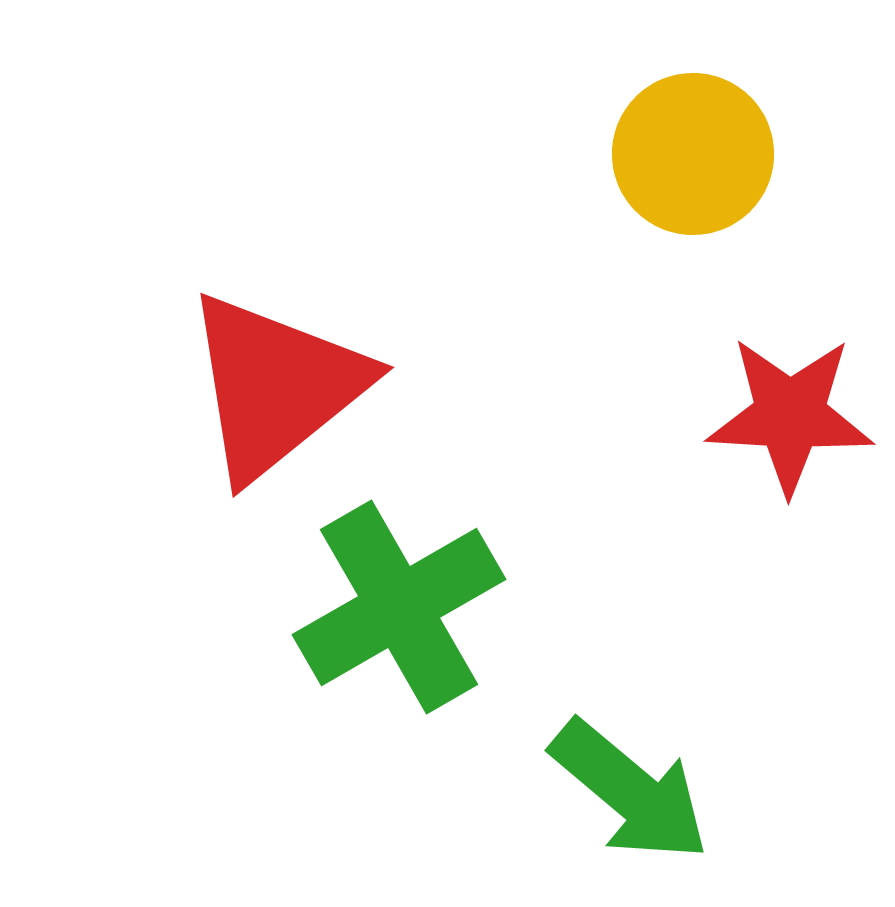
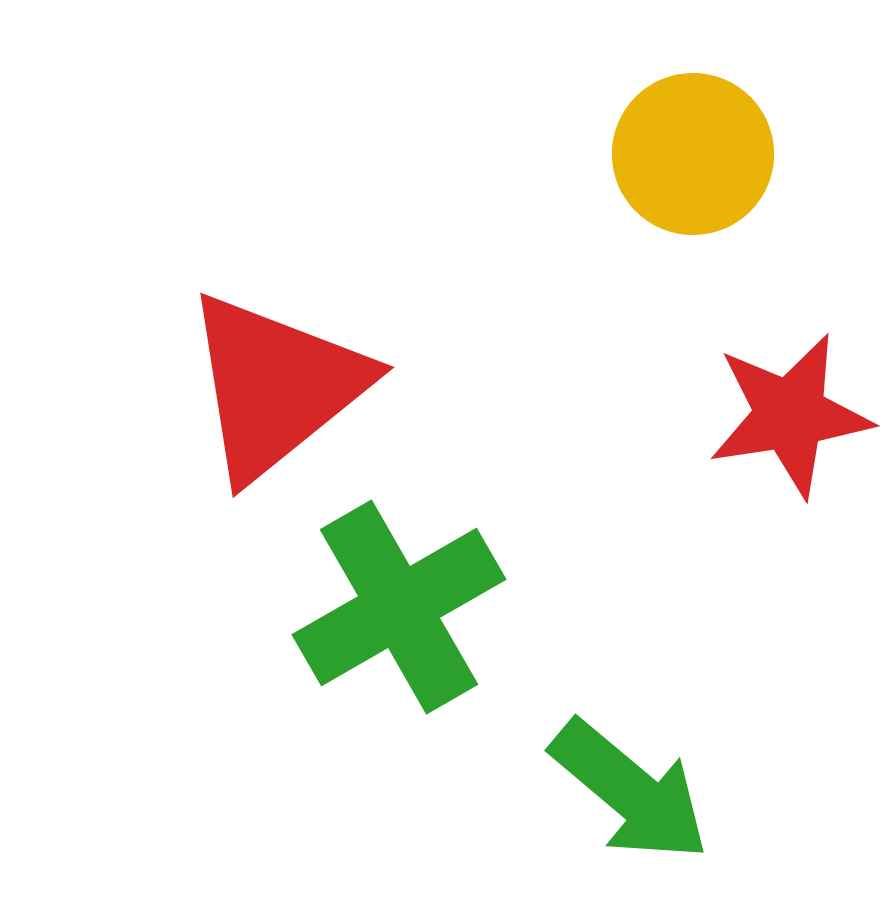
red star: rotated 12 degrees counterclockwise
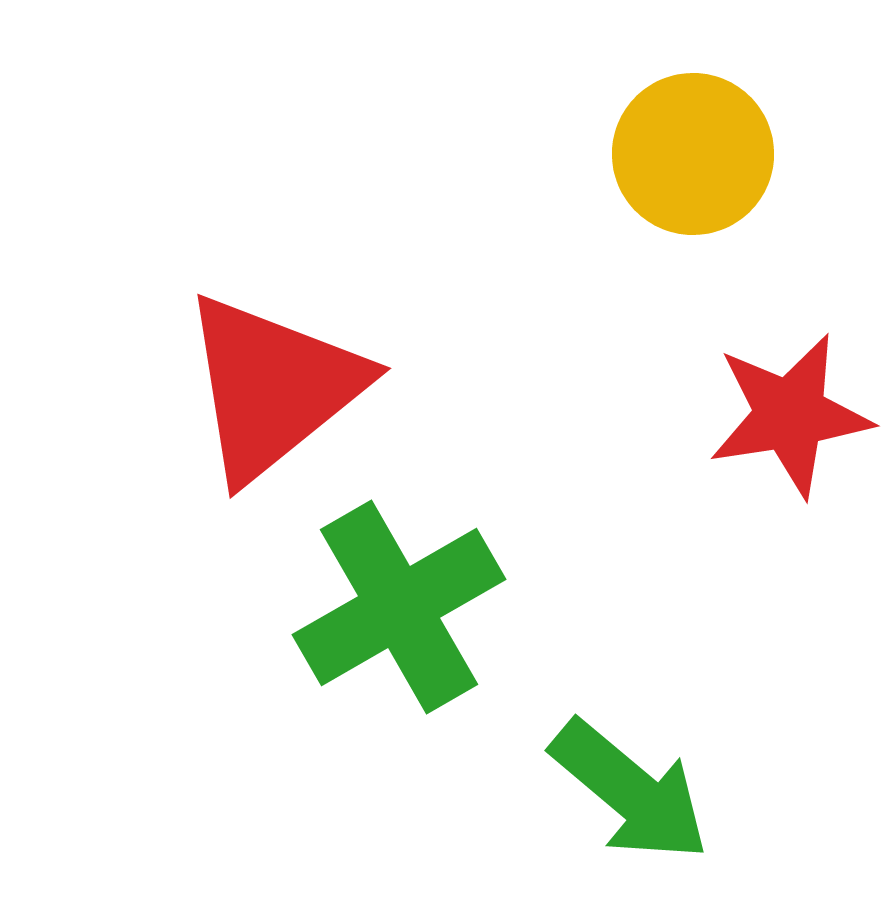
red triangle: moved 3 px left, 1 px down
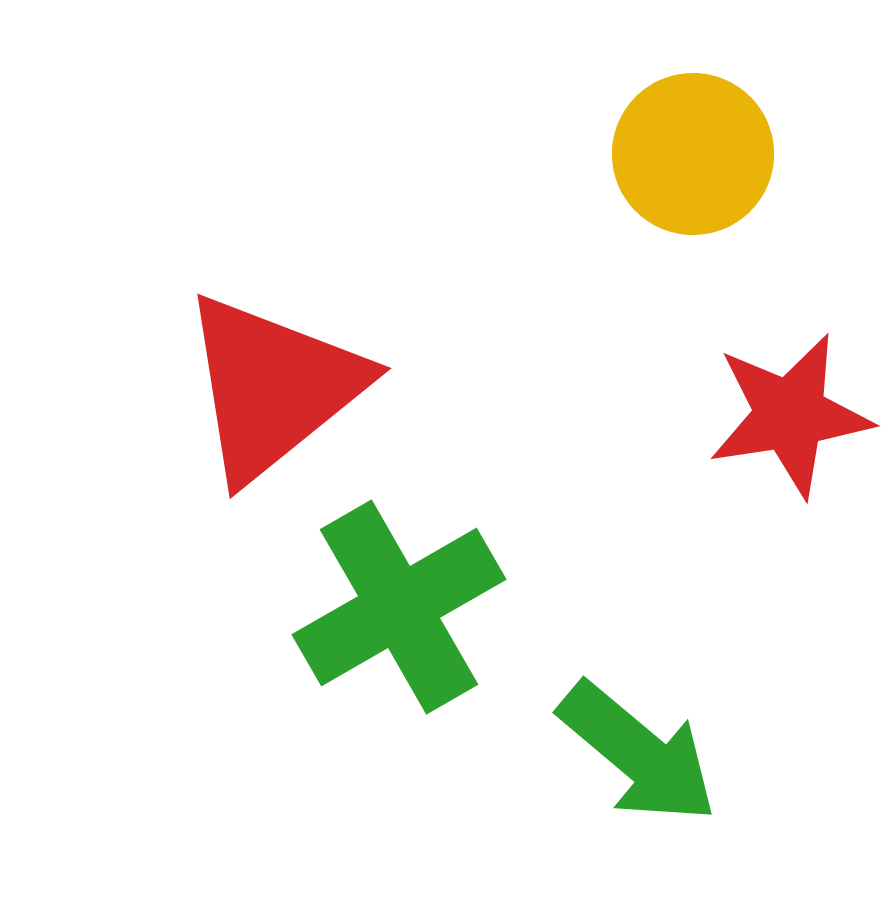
green arrow: moved 8 px right, 38 px up
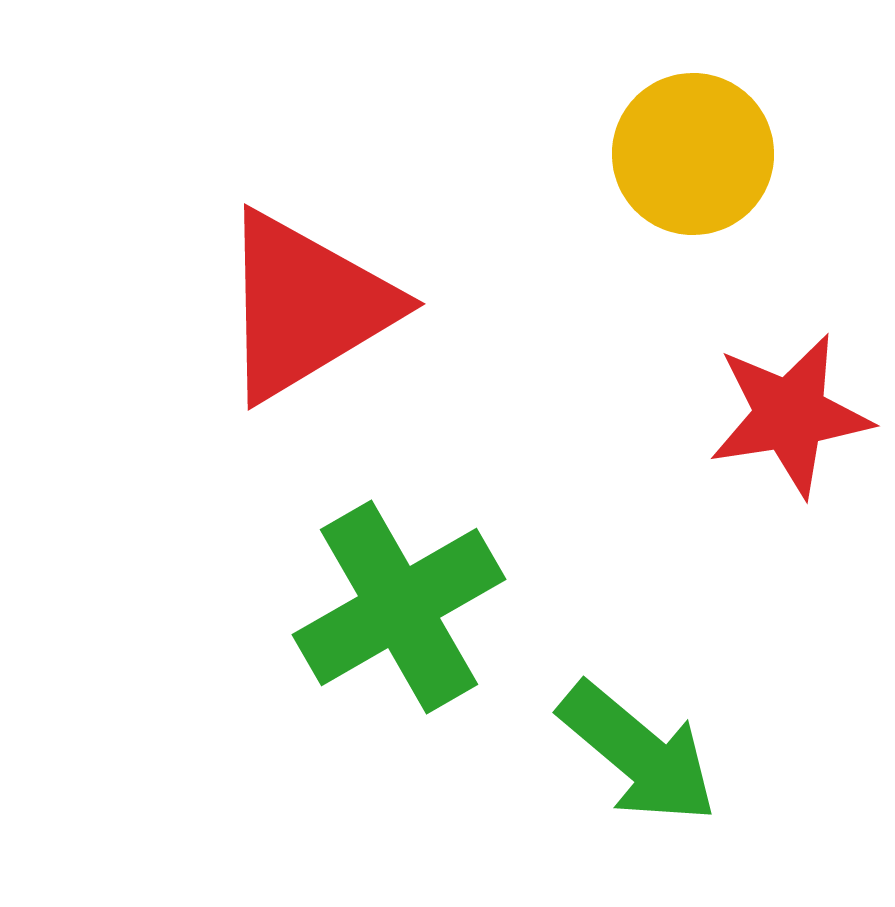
red triangle: moved 33 px right, 81 px up; rotated 8 degrees clockwise
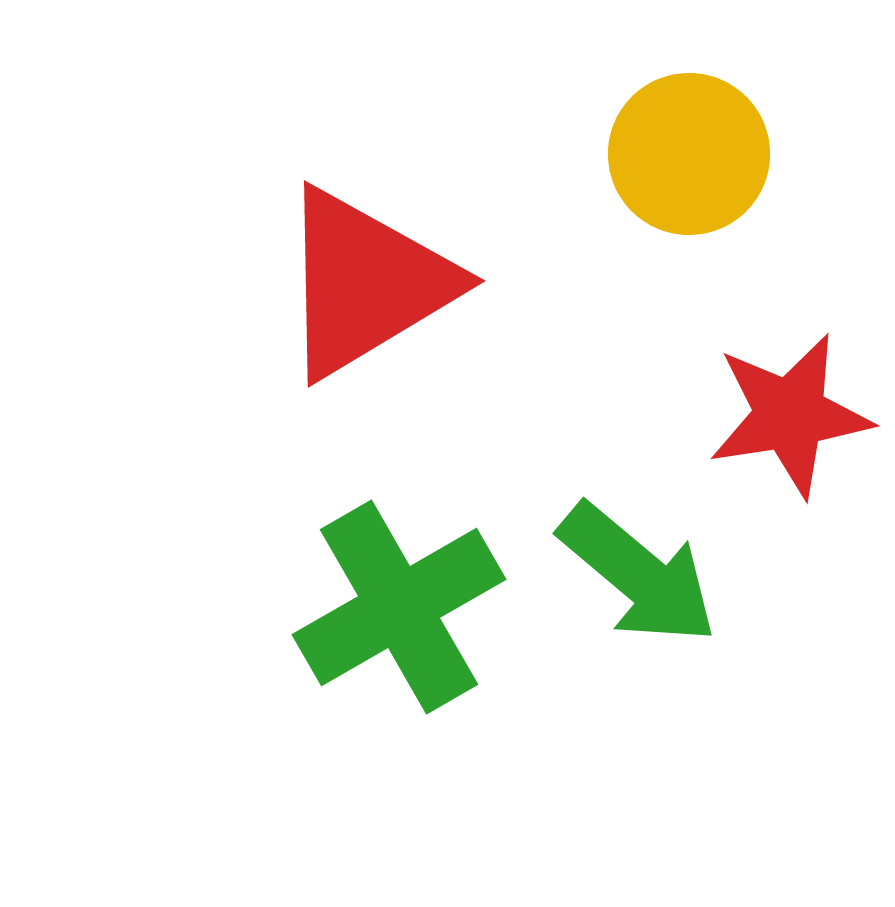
yellow circle: moved 4 px left
red triangle: moved 60 px right, 23 px up
green arrow: moved 179 px up
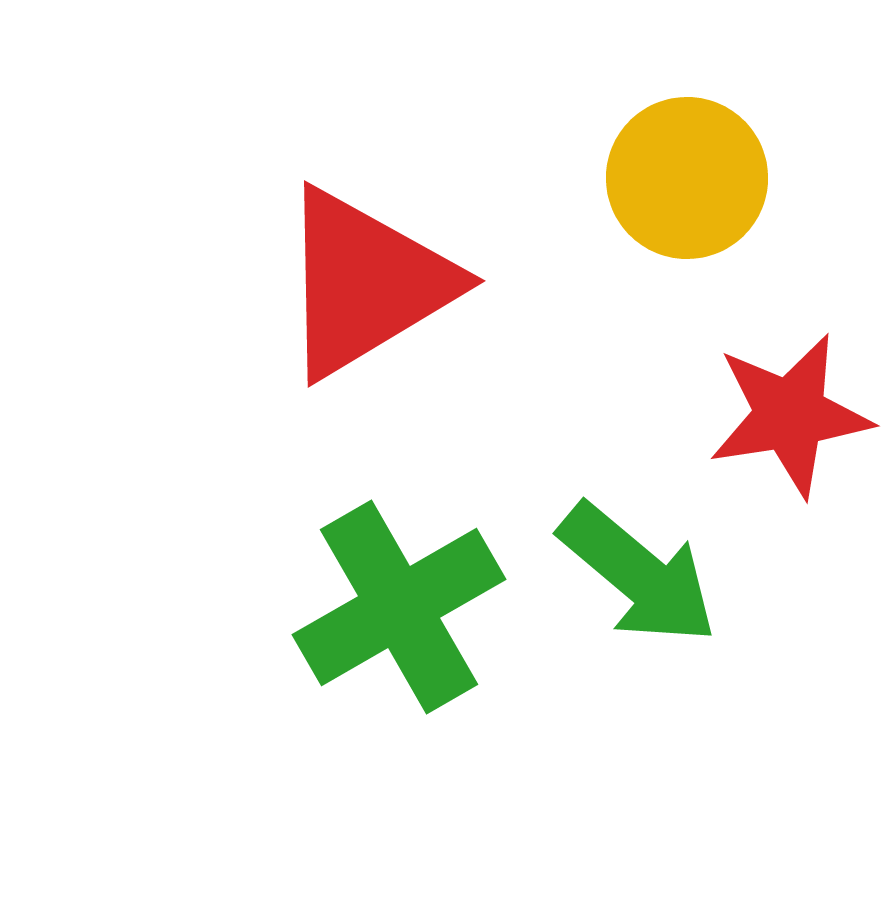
yellow circle: moved 2 px left, 24 px down
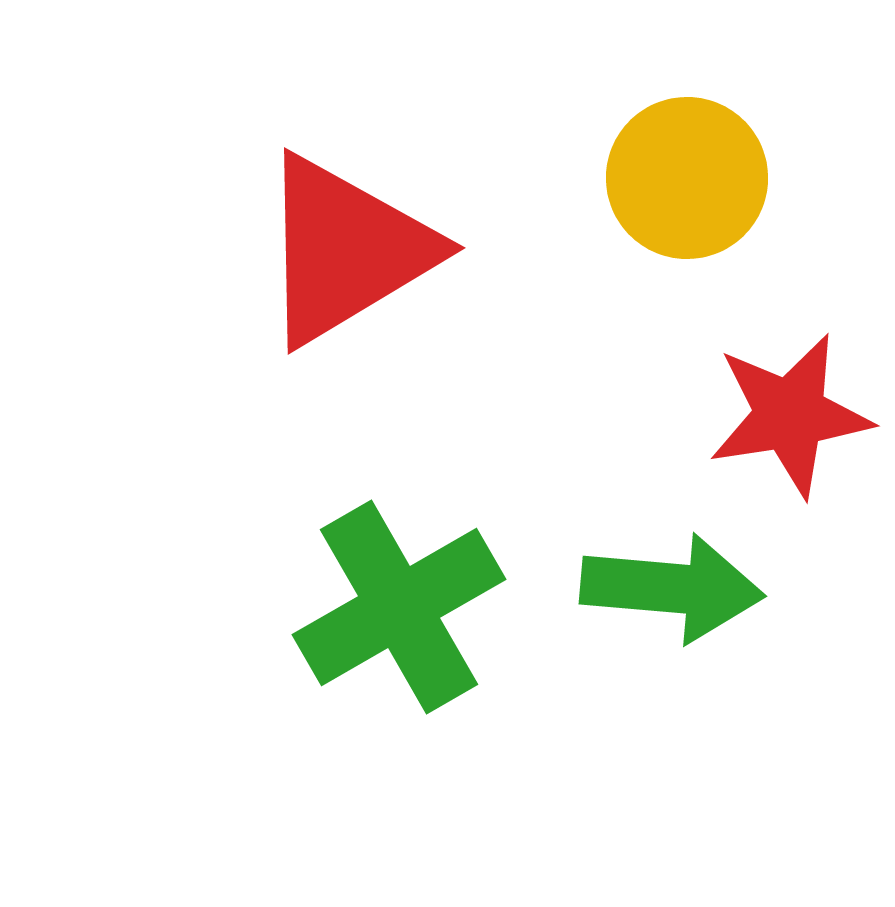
red triangle: moved 20 px left, 33 px up
green arrow: moved 34 px right, 14 px down; rotated 35 degrees counterclockwise
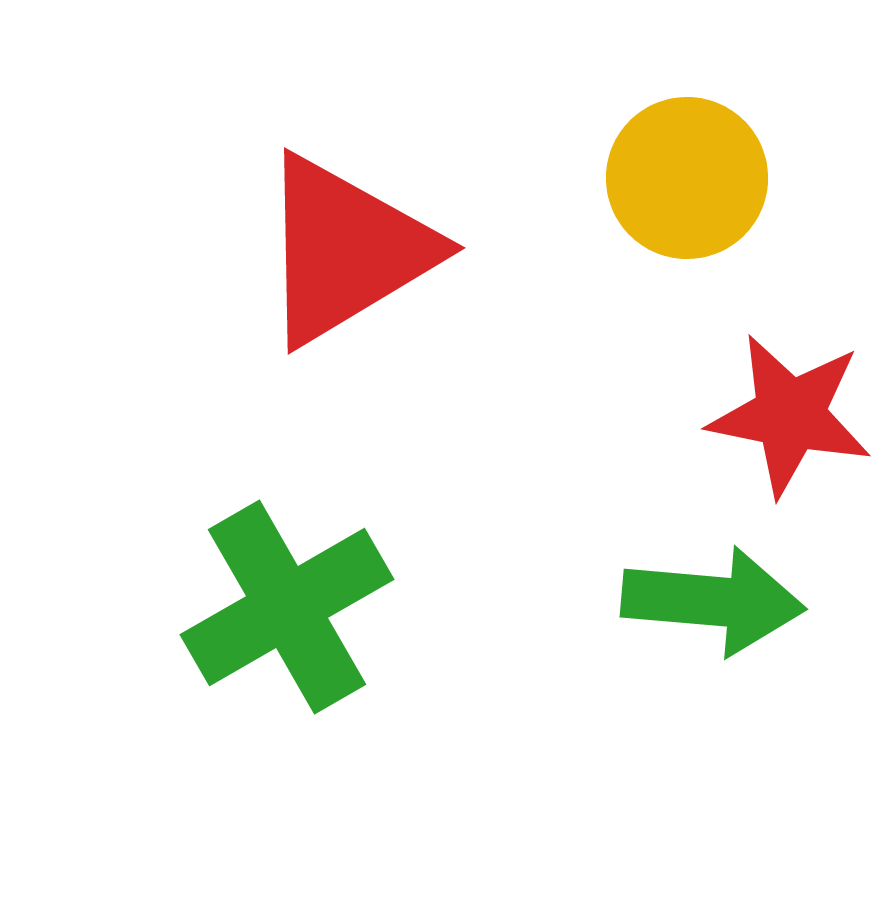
red star: rotated 20 degrees clockwise
green arrow: moved 41 px right, 13 px down
green cross: moved 112 px left
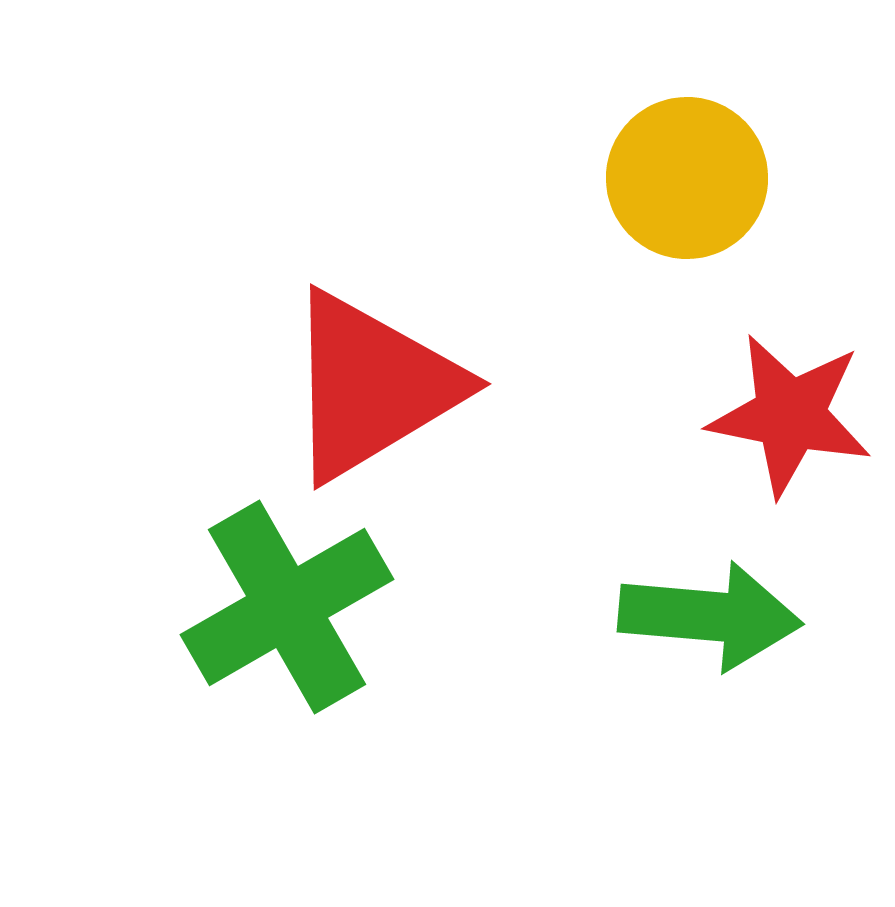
red triangle: moved 26 px right, 136 px down
green arrow: moved 3 px left, 15 px down
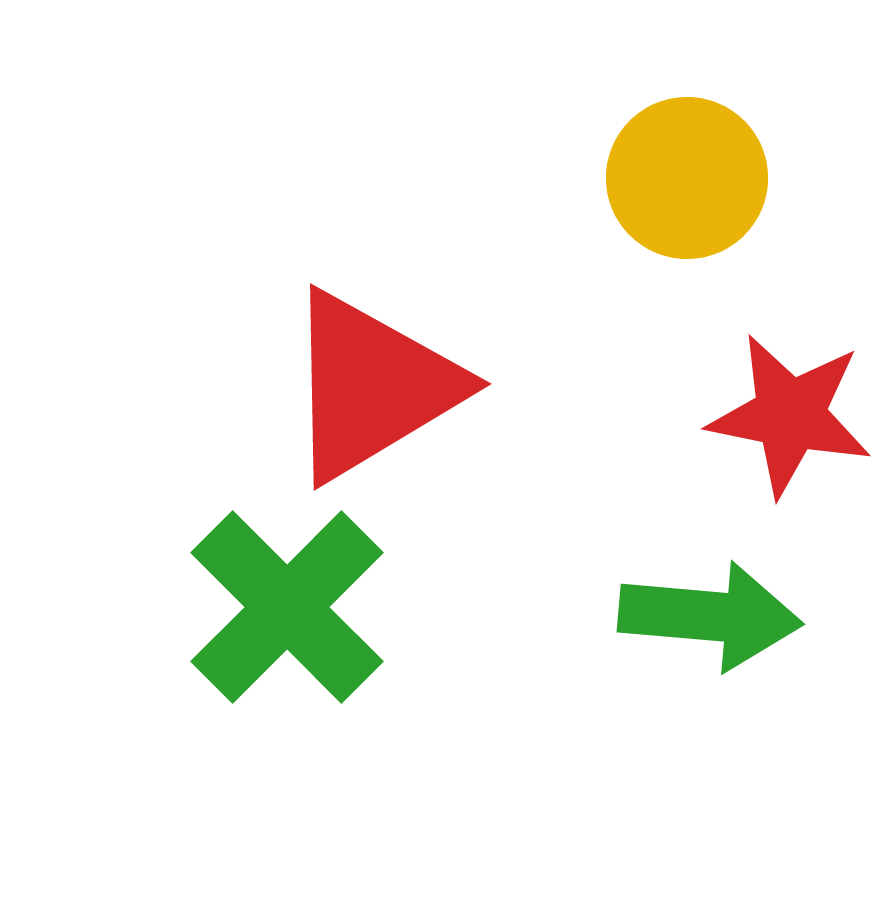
green cross: rotated 15 degrees counterclockwise
